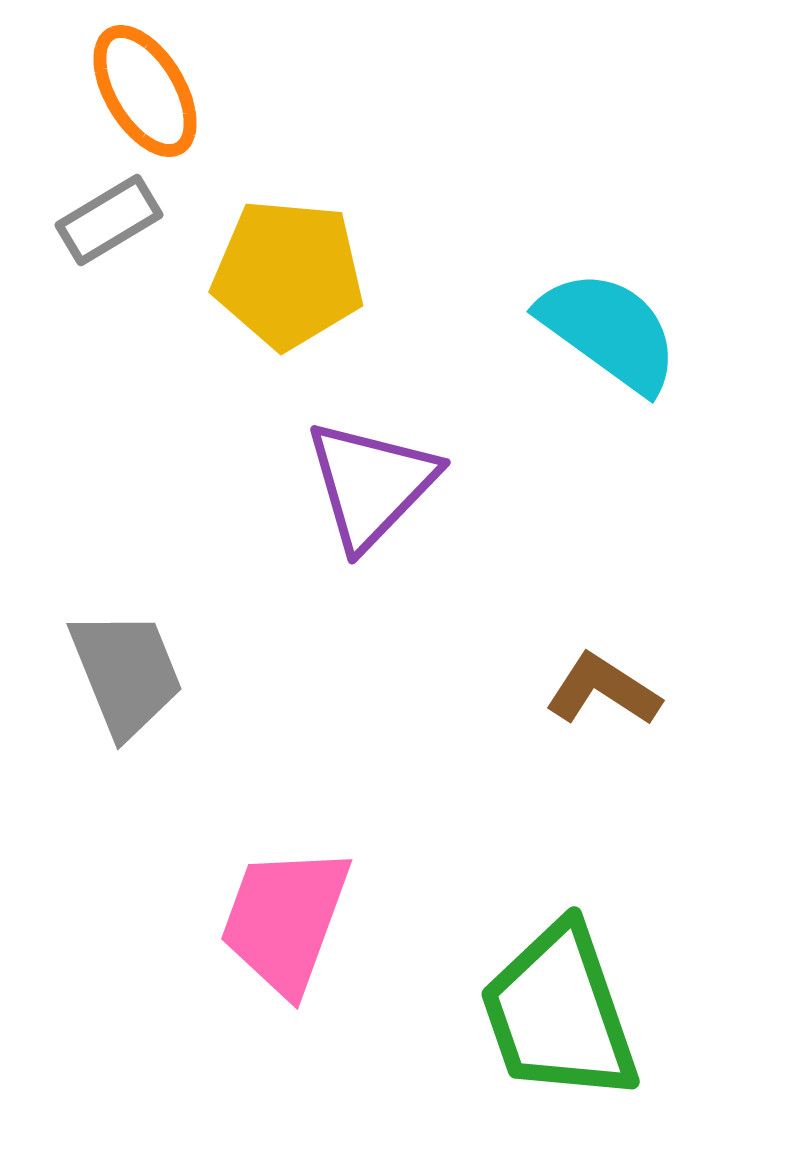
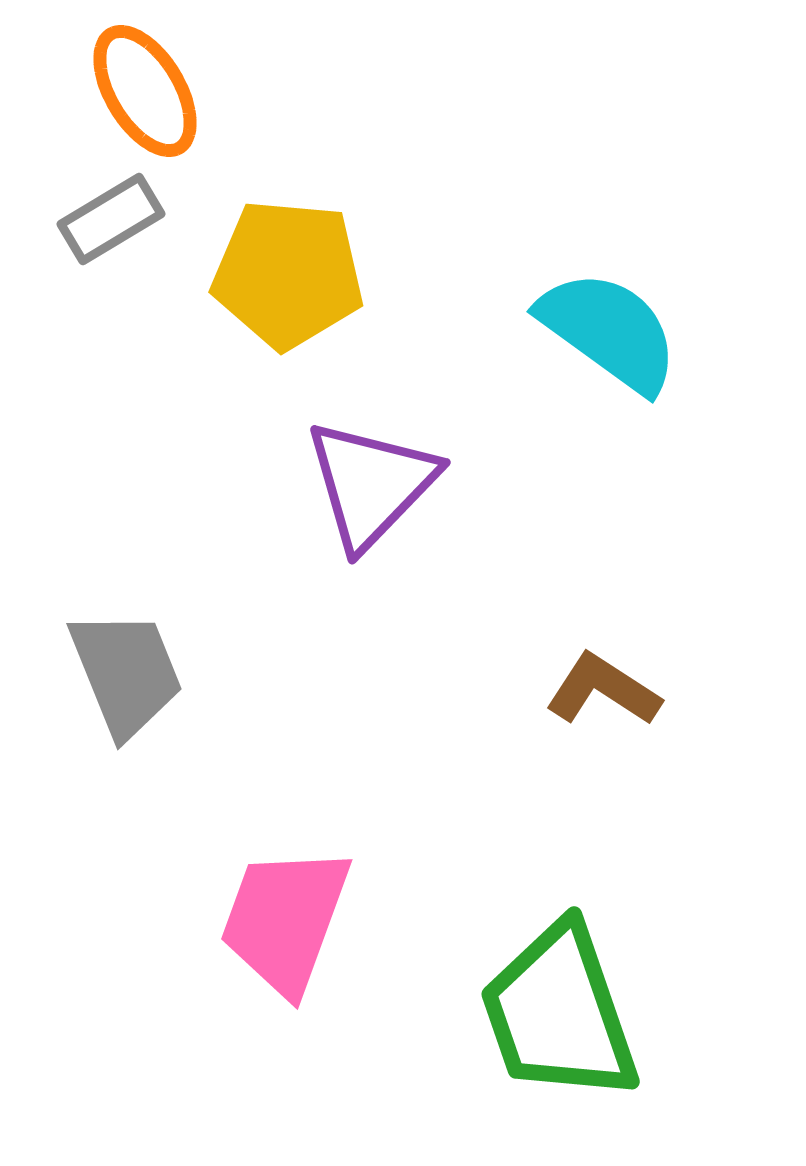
gray rectangle: moved 2 px right, 1 px up
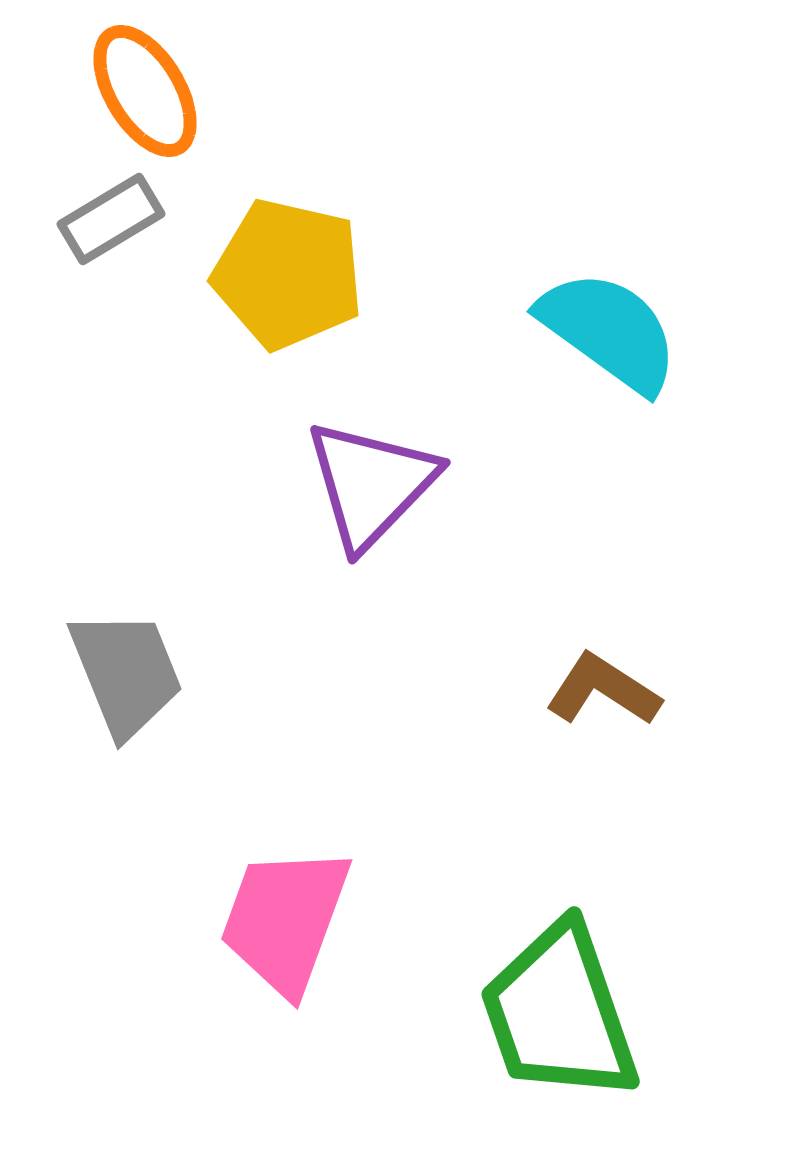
yellow pentagon: rotated 8 degrees clockwise
